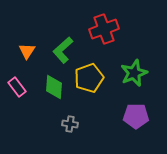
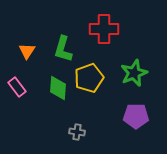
red cross: rotated 20 degrees clockwise
green L-shape: moved 1 px up; rotated 32 degrees counterclockwise
green diamond: moved 4 px right, 1 px down
gray cross: moved 7 px right, 8 px down
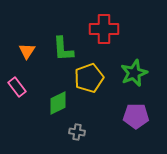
green L-shape: rotated 20 degrees counterclockwise
green diamond: moved 15 px down; rotated 60 degrees clockwise
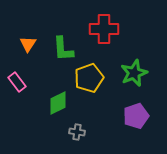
orange triangle: moved 1 px right, 7 px up
pink rectangle: moved 5 px up
purple pentagon: rotated 20 degrees counterclockwise
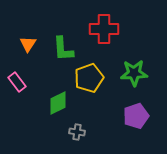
green star: rotated 20 degrees clockwise
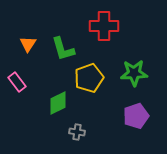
red cross: moved 3 px up
green L-shape: rotated 12 degrees counterclockwise
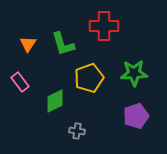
green L-shape: moved 5 px up
pink rectangle: moved 3 px right
green diamond: moved 3 px left, 2 px up
gray cross: moved 1 px up
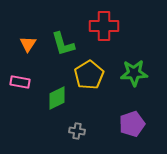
yellow pentagon: moved 3 px up; rotated 12 degrees counterclockwise
pink rectangle: rotated 42 degrees counterclockwise
green diamond: moved 2 px right, 3 px up
purple pentagon: moved 4 px left, 8 px down
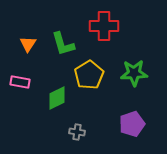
gray cross: moved 1 px down
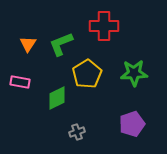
green L-shape: moved 2 px left; rotated 84 degrees clockwise
yellow pentagon: moved 2 px left, 1 px up
gray cross: rotated 28 degrees counterclockwise
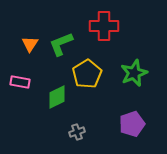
orange triangle: moved 2 px right
green star: rotated 20 degrees counterclockwise
green diamond: moved 1 px up
